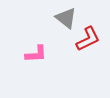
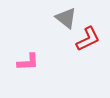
pink L-shape: moved 8 px left, 8 px down
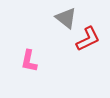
pink L-shape: moved 1 px right, 1 px up; rotated 105 degrees clockwise
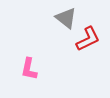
pink L-shape: moved 8 px down
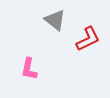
gray triangle: moved 11 px left, 2 px down
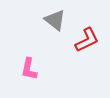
red L-shape: moved 1 px left, 1 px down
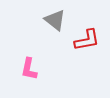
red L-shape: rotated 16 degrees clockwise
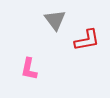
gray triangle: rotated 15 degrees clockwise
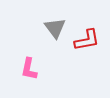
gray triangle: moved 8 px down
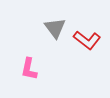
red L-shape: rotated 48 degrees clockwise
